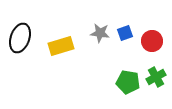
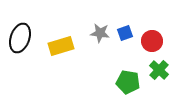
green cross: moved 3 px right, 7 px up; rotated 18 degrees counterclockwise
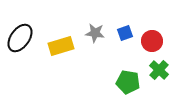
gray star: moved 5 px left
black ellipse: rotated 16 degrees clockwise
